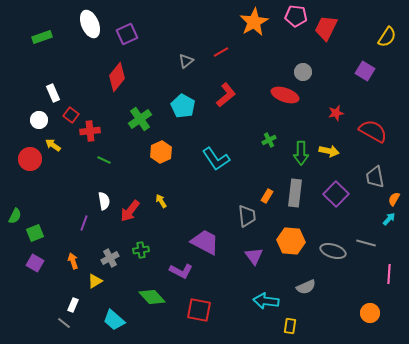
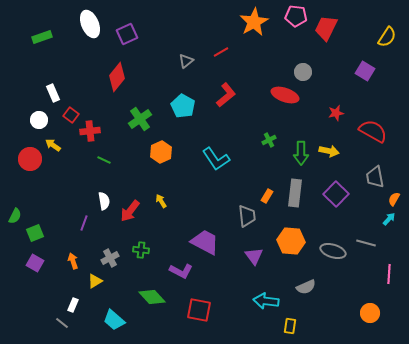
green cross at (141, 250): rotated 14 degrees clockwise
gray line at (64, 323): moved 2 px left
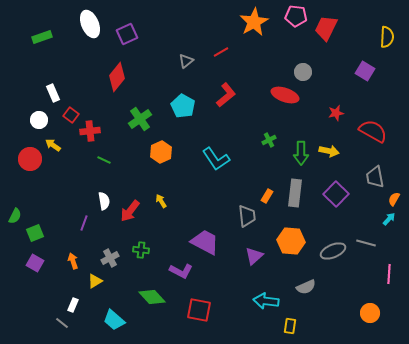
yellow semicircle at (387, 37): rotated 30 degrees counterclockwise
gray ellipse at (333, 251): rotated 40 degrees counterclockwise
purple triangle at (254, 256): rotated 24 degrees clockwise
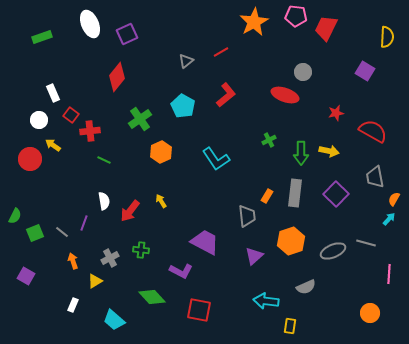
orange hexagon at (291, 241): rotated 24 degrees counterclockwise
purple square at (35, 263): moved 9 px left, 13 px down
gray line at (62, 323): moved 91 px up
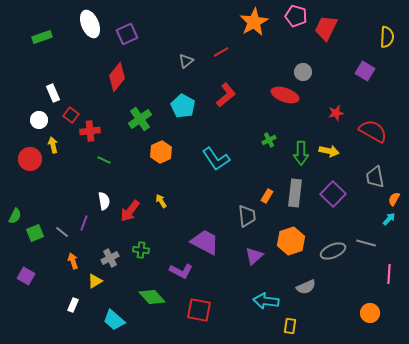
pink pentagon at (296, 16): rotated 10 degrees clockwise
yellow arrow at (53, 145): rotated 42 degrees clockwise
purple square at (336, 194): moved 3 px left
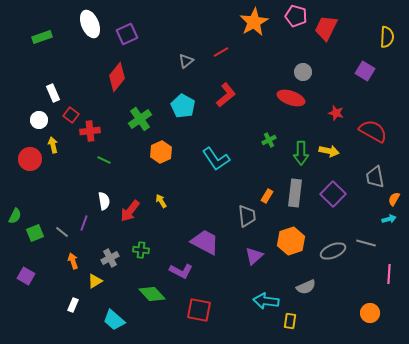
red ellipse at (285, 95): moved 6 px right, 3 px down
red star at (336, 113): rotated 28 degrees clockwise
cyan arrow at (389, 219): rotated 32 degrees clockwise
green diamond at (152, 297): moved 3 px up
yellow rectangle at (290, 326): moved 5 px up
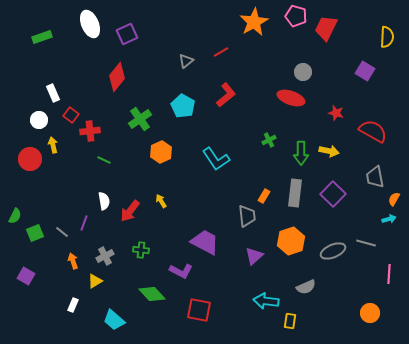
orange rectangle at (267, 196): moved 3 px left
gray cross at (110, 258): moved 5 px left, 2 px up
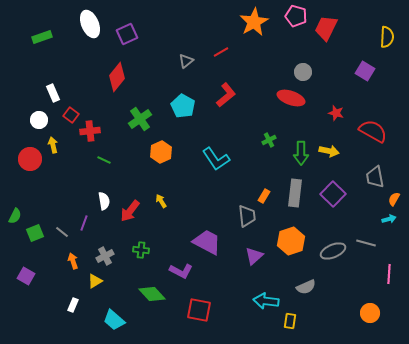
purple trapezoid at (205, 242): moved 2 px right
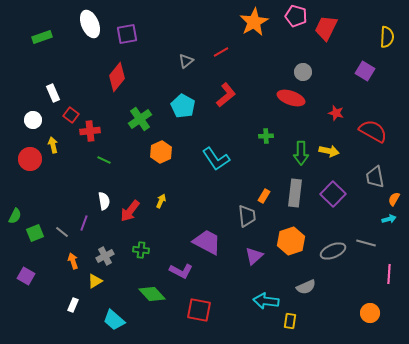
purple square at (127, 34): rotated 15 degrees clockwise
white circle at (39, 120): moved 6 px left
green cross at (269, 140): moved 3 px left, 4 px up; rotated 24 degrees clockwise
yellow arrow at (161, 201): rotated 56 degrees clockwise
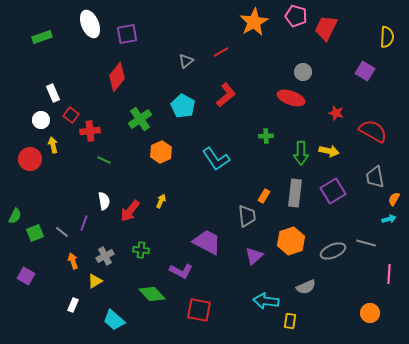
white circle at (33, 120): moved 8 px right
purple square at (333, 194): moved 3 px up; rotated 15 degrees clockwise
